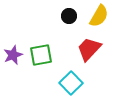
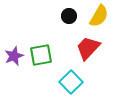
red trapezoid: moved 1 px left, 1 px up
purple star: moved 1 px right, 1 px down
cyan square: moved 1 px up
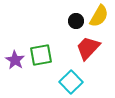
black circle: moved 7 px right, 5 px down
purple star: moved 1 px right, 4 px down; rotated 18 degrees counterclockwise
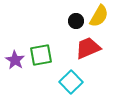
red trapezoid: rotated 24 degrees clockwise
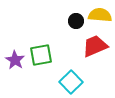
yellow semicircle: moved 1 px right, 1 px up; rotated 115 degrees counterclockwise
red trapezoid: moved 7 px right, 2 px up
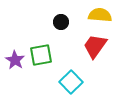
black circle: moved 15 px left, 1 px down
red trapezoid: rotated 32 degrees counterclockwise
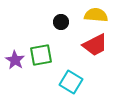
yellow semicircle: moved 4 px left
red trapezoid: moved 1 px up; rotated 152 degrees counterclockwise
cyan square: rotated 15 degrees counterclockwise
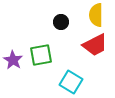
yellow semicircle: rotated 95 degrees counterclockwise
purple star: moved 2 px left
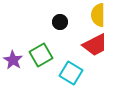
yellow semicircle: moved 2 px right
black circle: moved 1 px left
green square: rotated 20 degrees counterclockwise
cyan square: moved 9 px up
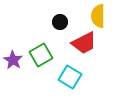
yellow semicircle: moved 1 px down
red trapezoid: moved 11 px left, 2 px up
cyan square: moved 1 px left, 4 px down
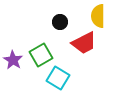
cyan square: moved 12 px left, 1 px down
